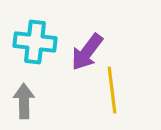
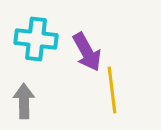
cyan cross: moved 1 px right, 3 px up
purple arrow: rotated 66 degrees counterclockwise
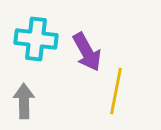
yellow line: moved 4 px right, 1 px down; rotated 18 degrees clockwise
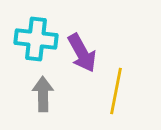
purple arrow: moved 5 px left, 1 px down
gray arrow: moved 19 px right, 7 px up
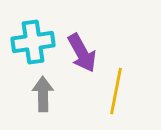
cyan cross: moved 3 px left, 3 px down; rotated 15 degrees counterclockwise
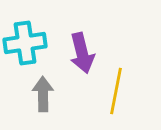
cyan cross: moved 8 px left, 1 px down
purple arrow: rotated 15 degrees clockwise
